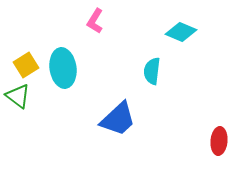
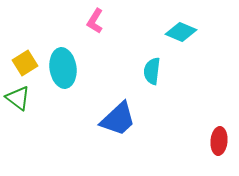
yellow square: moved 1 px left, 2 px up
green triangle: moved 2 px down
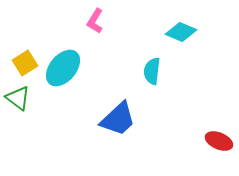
cyan ellipse: rotated 48 degrees clockwise
red ellipse: rotated 72 degrees counterclockwise
